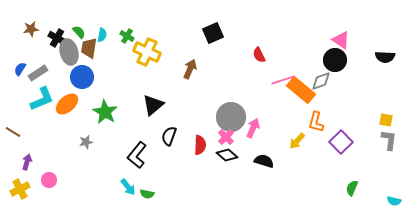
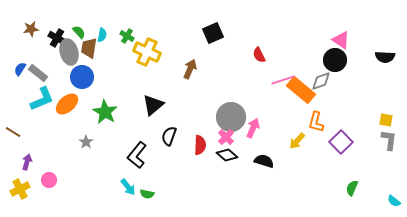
gray rectangle at (38, 73): rotated 72 degrees clockwise
gray star at (86, 142): rotated 24 degrees counterclockwise
cyan semicircle at (394, 201): rotated 24 degrees clockwise
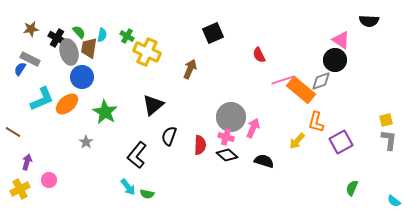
black semicircle at (385, 57): moved 16 px left, 36 px up
gray rectangle at (38, 73): moved 8 px left, 14 px up; rotated 12 degrees counterclockwise
yellow square at (386, 120): rotated 24 degrees counterclockwise
pink cross at (226, 137): rotated 28 degrees counterclockwise
purple square at (341, 142): rotated 15 degrees clockwise
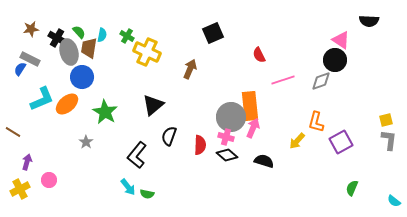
orange rectangle at (301, 90): moved 51 px left, 16 px down; rotated 44 degrees clockwise
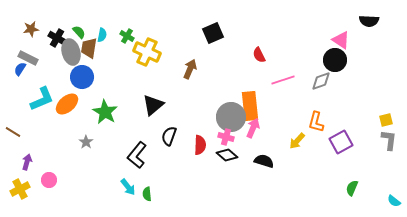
gray ellipse at (69, 52): moved 2 px right
gray rectangle at (30, 59): moved 2 px left, 1 px up
green semicircle at (147, 194): rotated 72 degrees clockwise
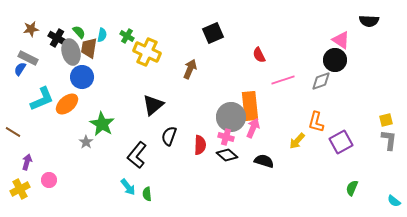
green star at (105, 112): moved 3 px left, 12 px down
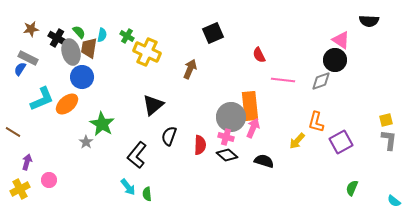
pink line at (283, 80): rotated 25 degrees clockwise
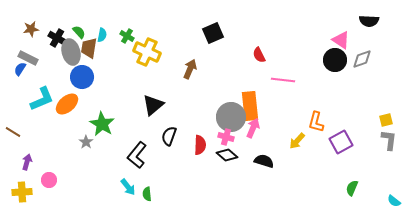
gray diamond at (321, 81): moved 41 px right, 22 px up
yellow cross at (20, 189): moved 2 px right, 3 px down; rotated 24 degrees clockwise
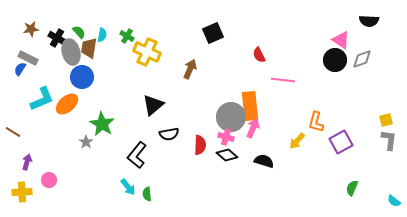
black semicircle at (169, 136): moved 2 px up; rotated 120 degrees counterclockwise
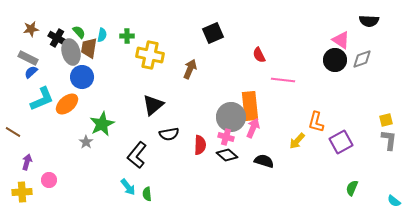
green cross at (127, 36): rotated 32 degrees counterclockwise
yellow cross at (147, 52): moved 3 px right, 3 px down; rotated 12 degrees counterclockwise
blue semicircle at (20, 69): moved 11 px right, 3 px down; rotated 16 degrees clockwise
green star at (102, 124): rotated 15 degrees clockwise
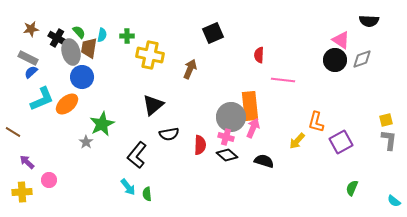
red semicircle at (259, 55): rotated 28 degrees clockwise
purple arrow at (27, 162): rotated 63 degrees counterclockwise
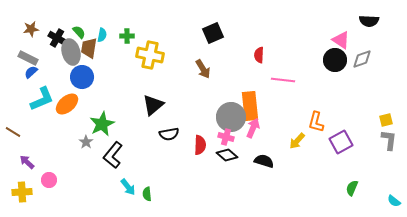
brown arrow at (190, 69): moved 13 px right; rotated 126 degrees clockwise
black L-shape at (137, 155): moved 24 px left
